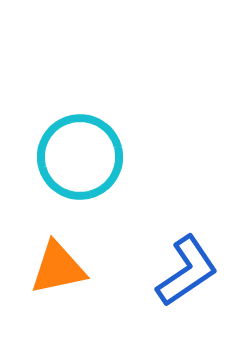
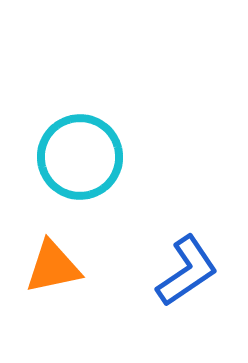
orange triangle: moved 5 px left, 1 px up
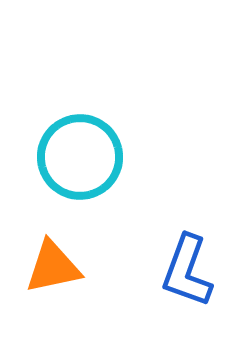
blue L-shape: rotated 144 degrees clockwise
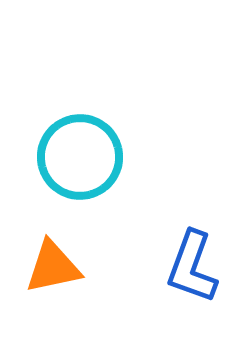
blue L-shape: moved 5 px right, 4 px up
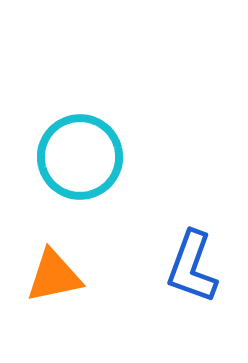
orange triangle: moved 1 px right, 9 px down
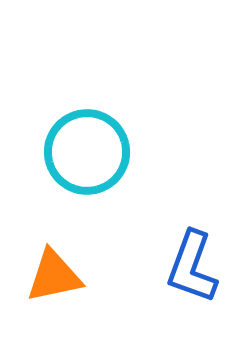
cyan circle: moved 7 px right, 5 px up
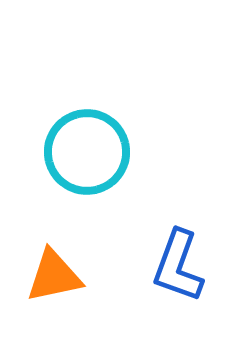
blue L-shape: moved 14 px left, 1 px up
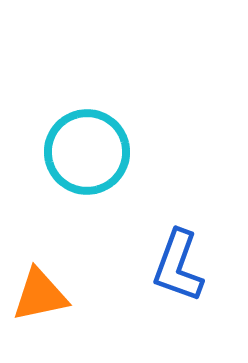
orange triangle: moved 14 px left, 19 px down
